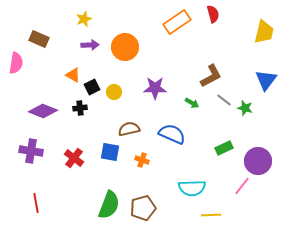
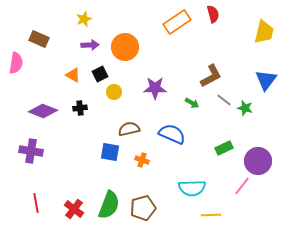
black square: moved 8 px right, 13 px up
red cross: moved 51 px down
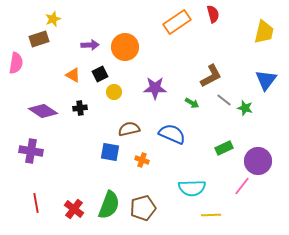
yellow star: moved 31 px left
brown rectangle: rotated 42 degrees counterclockwise
purple diamond: rotated 12 degrees clockwise
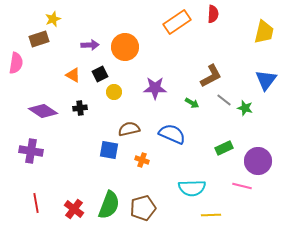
red semicircle: rotated 18 degrees clockwise
blue square: moved 1 px left, 2 px up
pink line: rotated 66 degrees clockwise
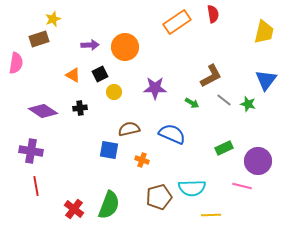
red semicircle: rotated 12 degrees counterclockwise
green star: moved 3 px right, 4 px up
red line: moved 17 px up
brown pentagon: moved 16 px right, 11 px up
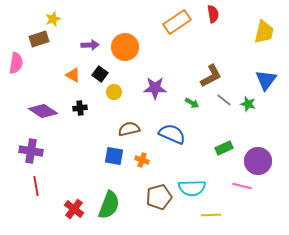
black square: rotated 28 degrees counterclockwise
blue square: moved 5 px right, 6 px down
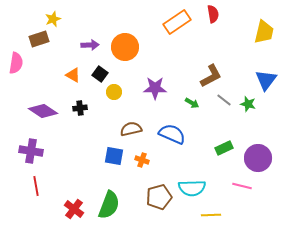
brown semicircle: moved 2 px right
purple circle: moved 3 px up
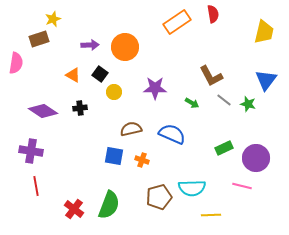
brown L-shape: rotated 90 degrees clockwise
purple circle: moved 2 px left
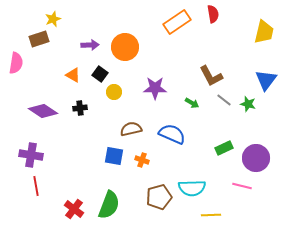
purple cross: moved 4 px down
